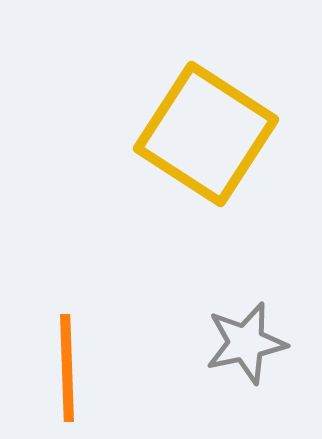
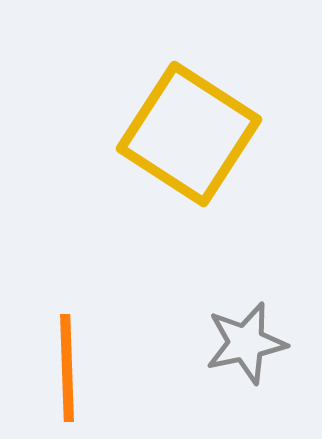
yellow square: moved 17 px left
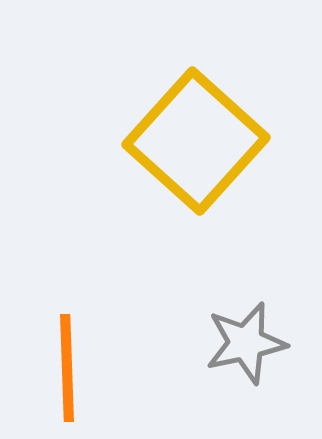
yellow square: moved 7 px right, 7 px down; rotated 9 degrees clockwise
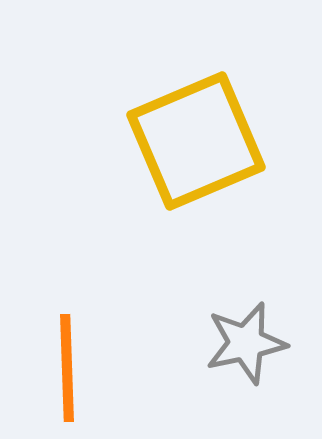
yellow square: rotated 25 degrees clockwise
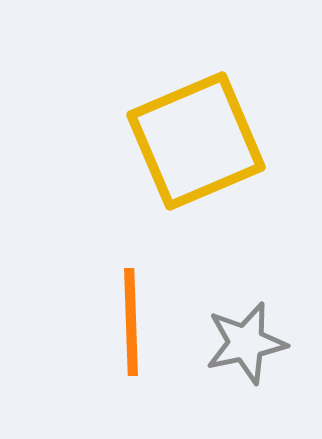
orange line: moved 64 px right, 46 px up
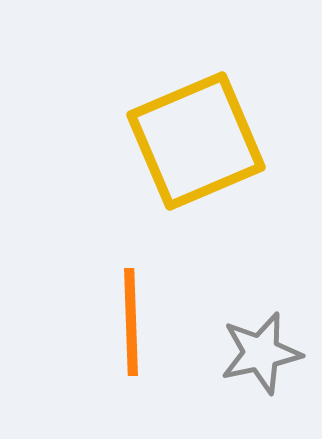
gray star: moved 15 px right, 10 px down
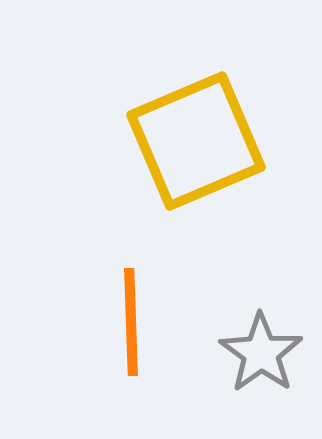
gray star: rotated 24 degrees counterclockwise
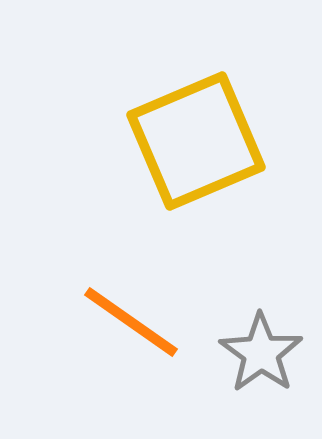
orange line: rotated 53 degrees counterclockwise
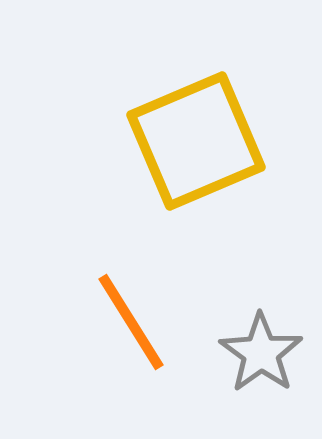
orange line: rotated 23 degrees clockwise
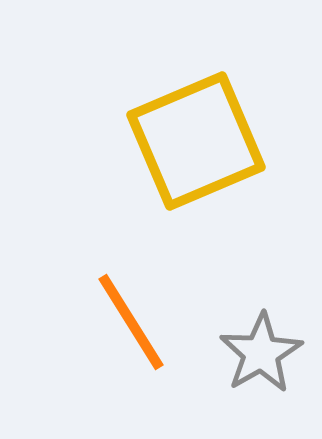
gray star: rotated 6 degrees clockwise
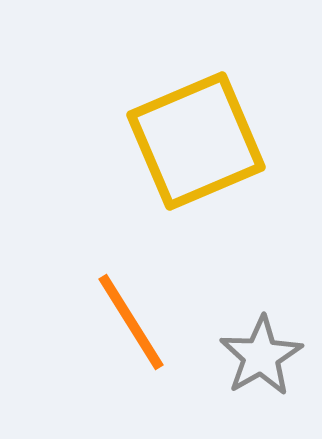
gray star: moved 3 px down
